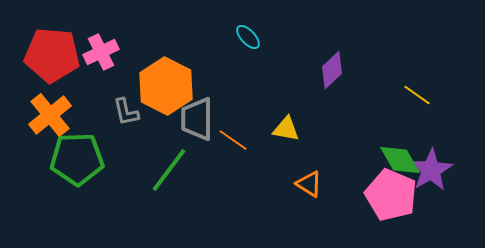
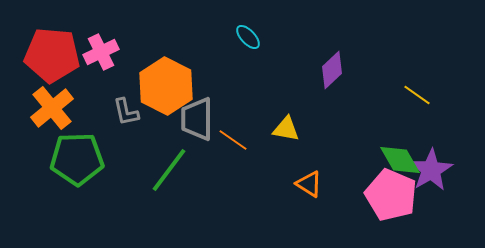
orange cross: moved 2 px right, 7 px up
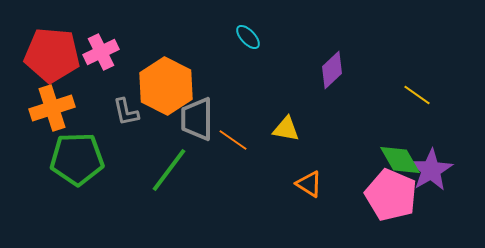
orange cross: rotated 21 degrees clockwise
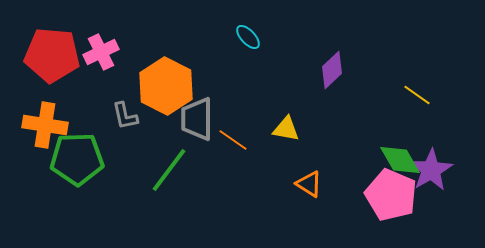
orange cross: moved 7 px left, 17 px down; rotated 27 degrees clockwise
gray L-shape: moved 1 px left, 4 px down
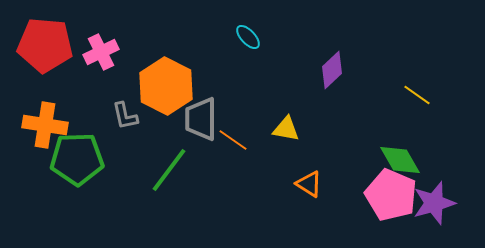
red pentagon: moved 7 px left, 10 px up
gray trapezoid: moved 4 px right
purple star: moved 3 px right, 33 px down; rotated 15 degrees clockwise
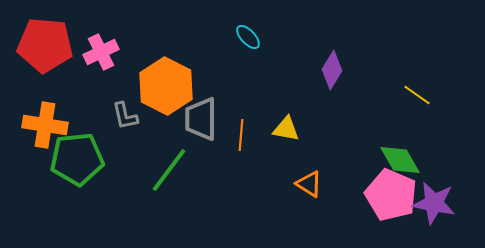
purple diamond: rotated 15 degrees counterclockwise
orange line: moved 8 px right, 5 px up; rotated 60 degrees clockwise
green pentagon: rotated 4 degrees counterclockwise
purple star: rotated 27 degrees clockwise
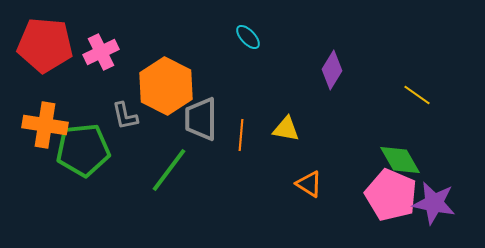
green pentagon: moved 6 px right, 9 px up
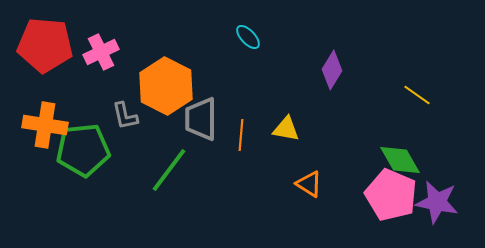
purple star: moved 3 px right, 1 px up
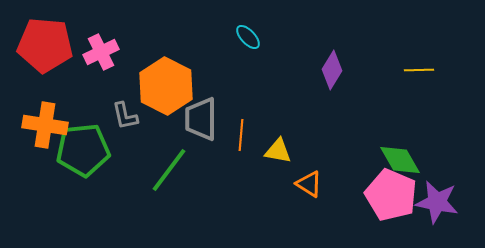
yellow line: moved 2 px right, 25 px up; rotated 36 degrees counterclockwise
yellow triangle: moved 8 px left, 22 px down
